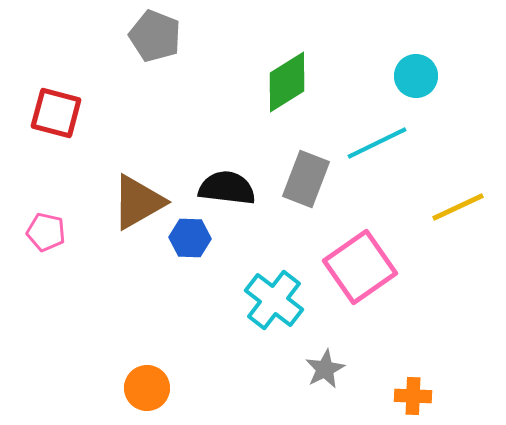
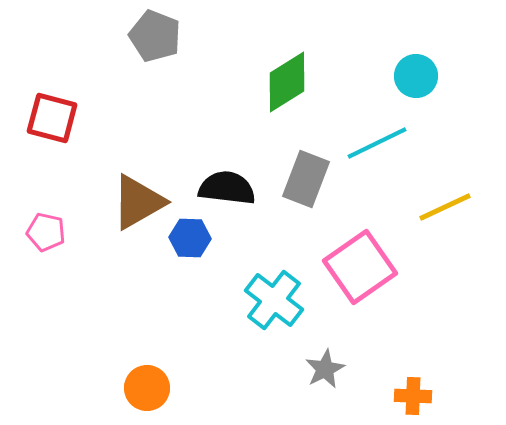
red square: moved 4 px left, 5 px down
yellow line: moved 13 px left
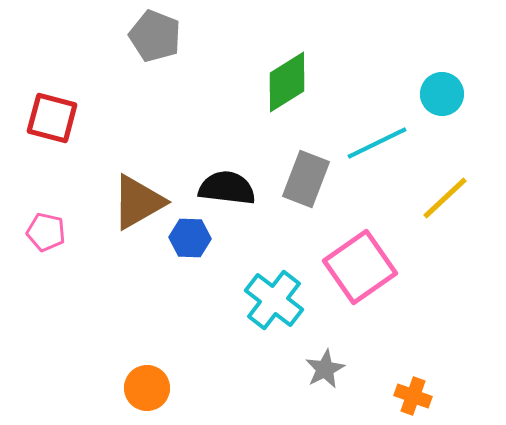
cyan circle: moved 26 px right, 18 px down
yellow line: moved 9 px up; rotated 18 degrees counterclockwise
orange cross: rotated 18 degrees clockwise
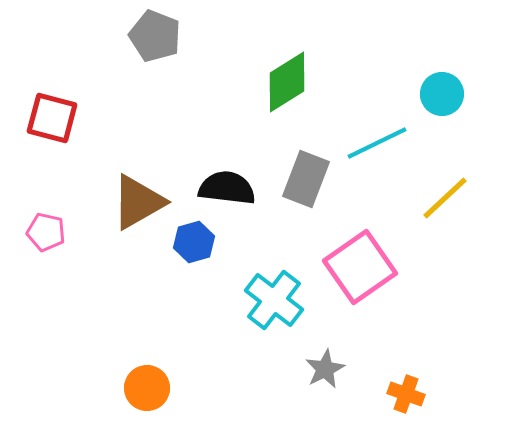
blue hexagon: moved 4 px right, 4 px down; rotated 18 degrees counterclockwise
orange cross: moved 7 px left, 2 px up
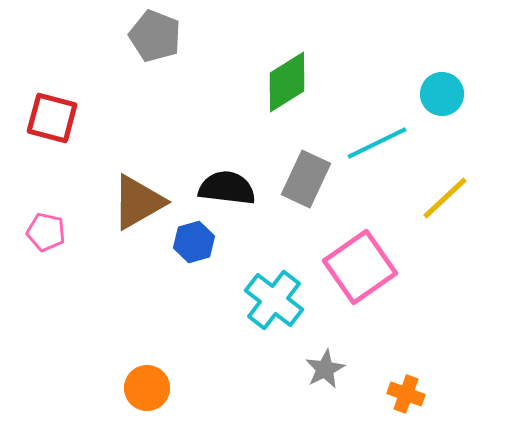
gray rectangle: rotated 4 degrees clockwise
